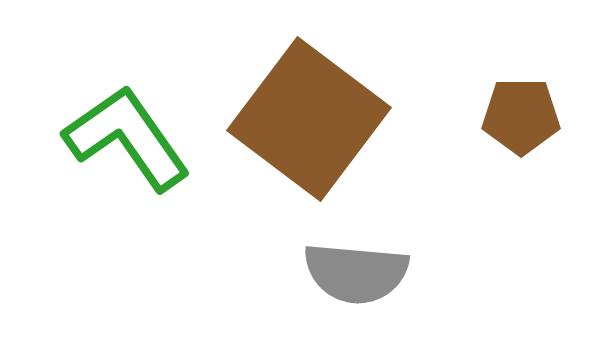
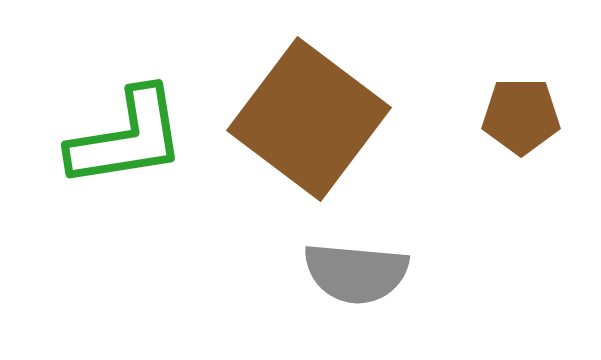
green L-shape: rotated 116 degrees clockwise
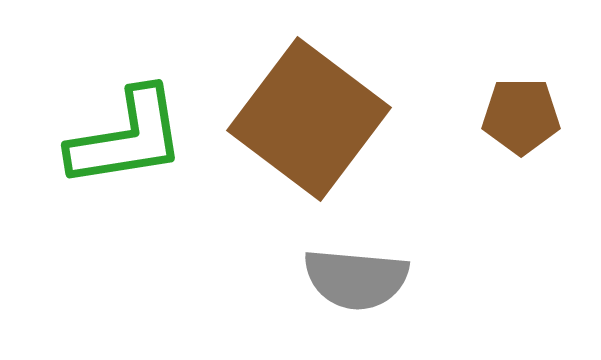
gray semicircle: moved 6 px down
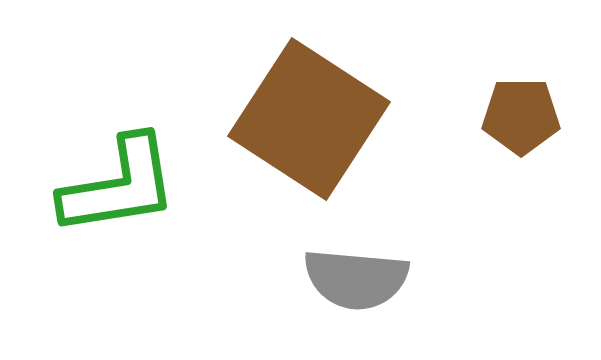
brown square: rotated 4 degrees counterclockwise
green L-shape: moved 8 px left, 48 px down
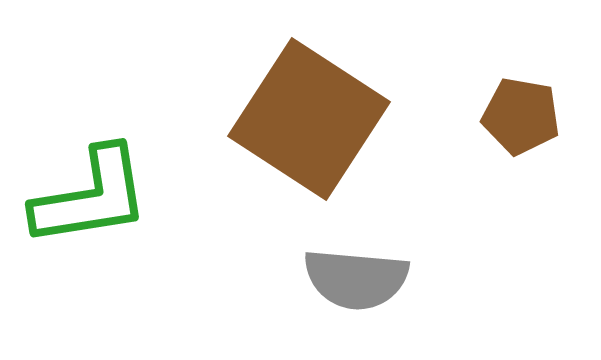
brown pentagon: rotated 10 degrees clockwise
green L-shape: moved 28 px left, 11 px down
